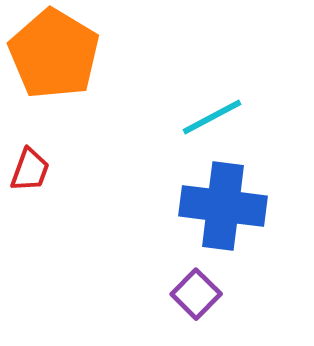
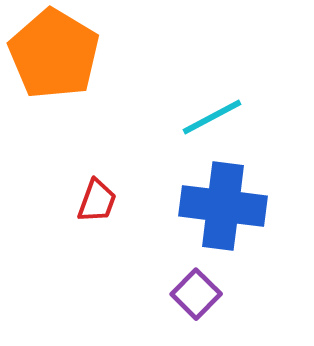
red trapezoid: moved 67 px right, 31 px down
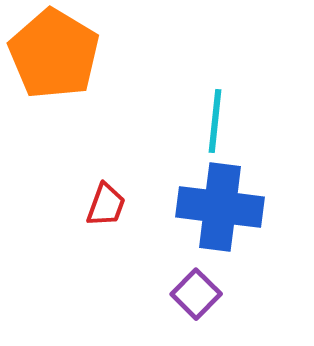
cyan line: moved 3 px right, 4 px down; rotated 56 degrees counterclockwise
red trapezoid: moved 9 px right, 4 px down
blue cross: moved 3 px left, 1 px down
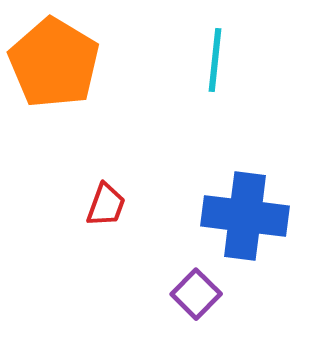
orange pentagon: moved 9 px down
cyan line: moved 61 px up
blue cross: moved 25 px right, 9 px down
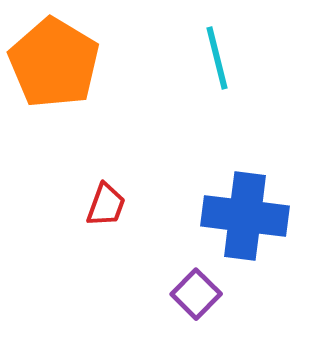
cyan line: moved 2 px right, 2 px up; rotated 20 degrees counterclockwise
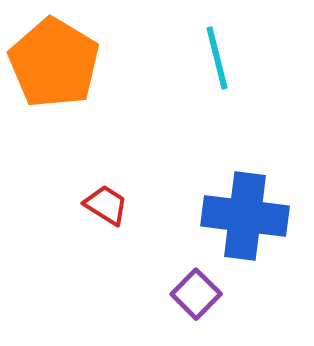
red trapezoid: rotated 78 degrees counterclockwise
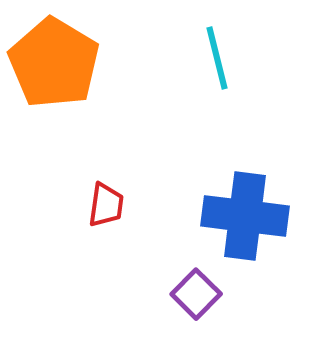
red trapezoid: rotated 66 degrees clockwise
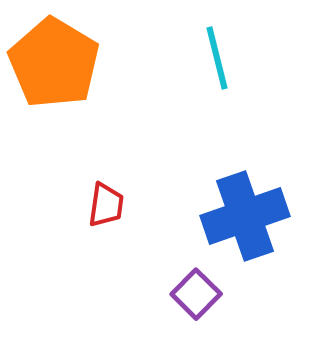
blue cross: rotated 26 degrees counterclockwise
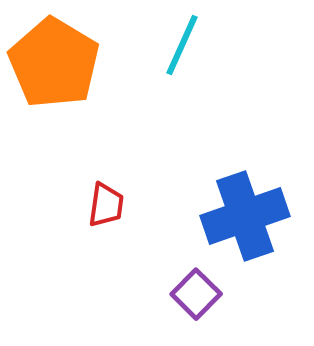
cyan line: moved 35 px left, 13 px up; rotated 38 degrees clockwise
